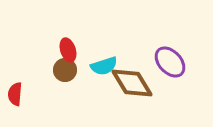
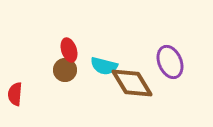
red ellipse: moved 1 px right
purple ellipse: rotated 20 degrees clockwise
cyan semicircle: rotated 32 degrees clockwise
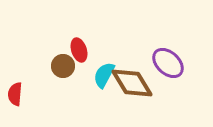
red ellipse: moved 10 px right
purple ellipse: moved 2 px left, 1 px down; rotated 24 degrees counterclockwise
cyan semicircle: moved 9 px down; rotated 104 degrees clockwise
brown circle: moved 2 px left, 4 px up
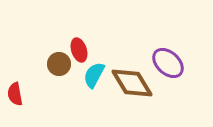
brown circle: moved 4 px left, 2 px up
cyan semicircle: moved 10 px left
red semicircle: rotated 15 degrees counterclockwise
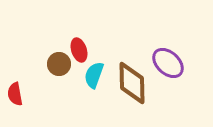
cyan semicircle: rotated 8 degrees counterclockwise
brown diamond: rotated 30 degrees clockwise
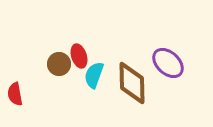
red ellipse: moved 6 px down
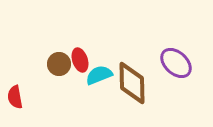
red ellipse: moved 1 px right, 4 px down
purple ellipse: moved 8 px right
cyan semicircle: moved 5 px right; rotated 48 degrees clockwise
red semicircle: moved 3 px down
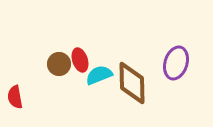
purple ellipse: rotated 64 degrees clockwise
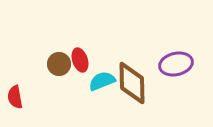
purple ellipse: moved 1 px down; rotated 60 degrees clockwise
cyan semicircle: moved 3 px right, 6 px down
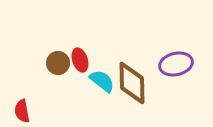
brown circle: moved 1 px left, 1 px up
cyan semicircle: rotated 60 degrees clockwise
red semicircle: moved 7 px right, 14 px down
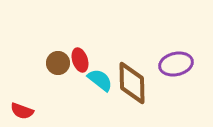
cyan semicircle: moved 2 px left, 1 px up
red semicircle: rotated 60 degrees counterclockwise
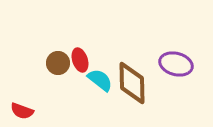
purple ellipse: rotated 28 degrees clockwise
